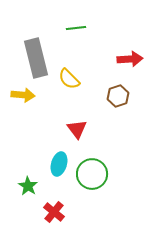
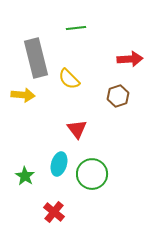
green star: moved 3 px left, 10 px up
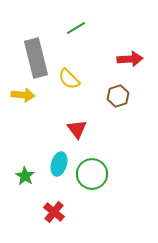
green line: rotated 24 degrees counterclockwise
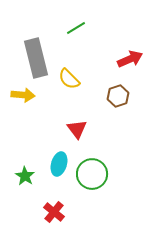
red arrow: rotated 20 degrees counterclockwise
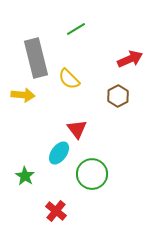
green line: moved 1 px down
brown hexagon: rotated 10 degrees counterclockwise
cyan ellipse: moved 11 px up; rotated 20 degrees clockwise
red cross: moved 2 px right, 1 px up
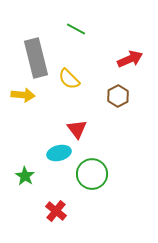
green line: rotated 60 degrees clockwise
cyan ellipse: rotated 40 degrees clockwise
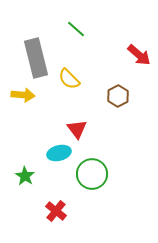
green line: rotated 12 degrees clockwise
red arrow: moved 9 px right, 4 px up; rotated 65 degrees clockwise
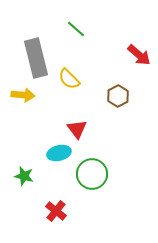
green star: moved 1 px left; rotated 18 degrees counterclockwise
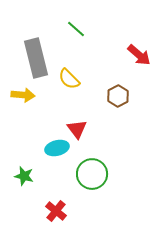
cyan ellipse: moved 2 px left, 5 px up
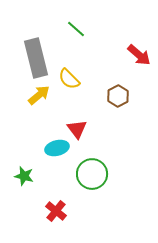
yellow arrow: moved 16 px right; rotated 45 degrees counterclockwise
